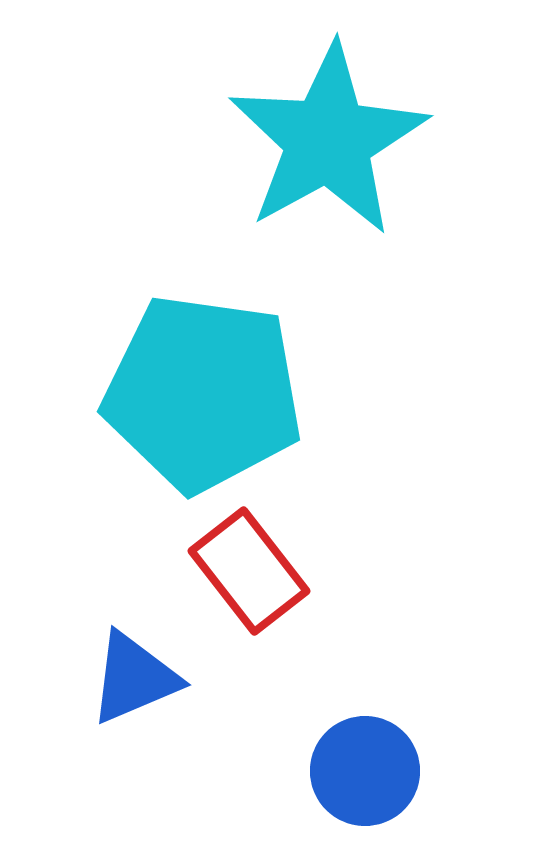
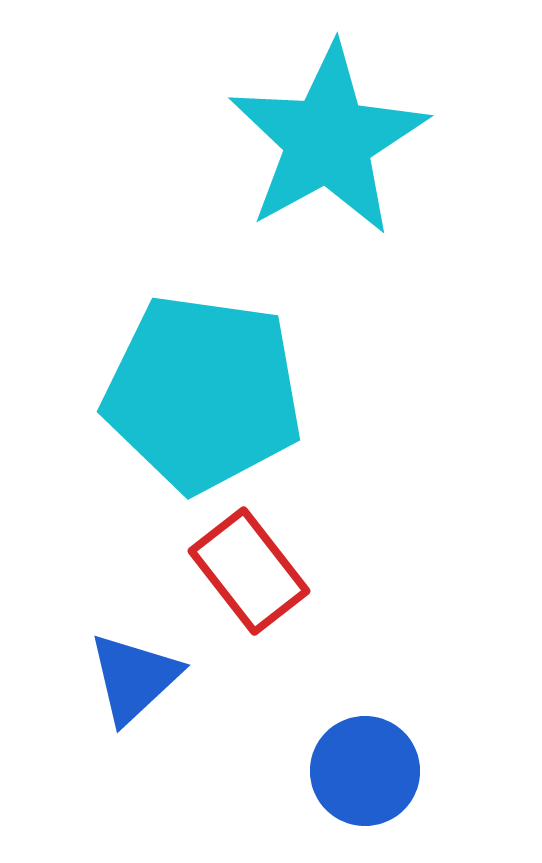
blue triangle: rotated 20 degrees counterclockwise
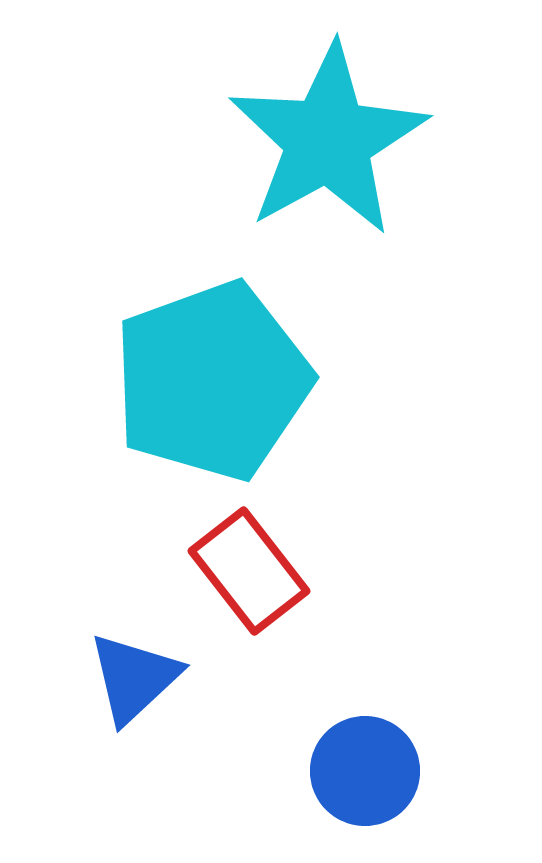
cyan pentagon: moved 9 px right, 12 px up; rotated 28 degrees counterclockwise
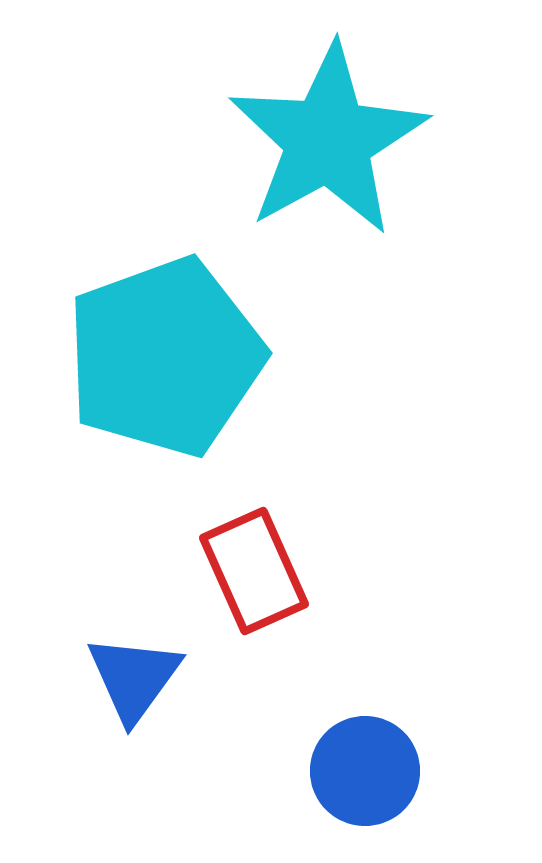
cyan pentagon: moved 47 px left, 24 px up
red rectangle: moved 5 px right; rotated 14 degrees clockwise
blue triangle: rotated 11 degrees counterclockwise
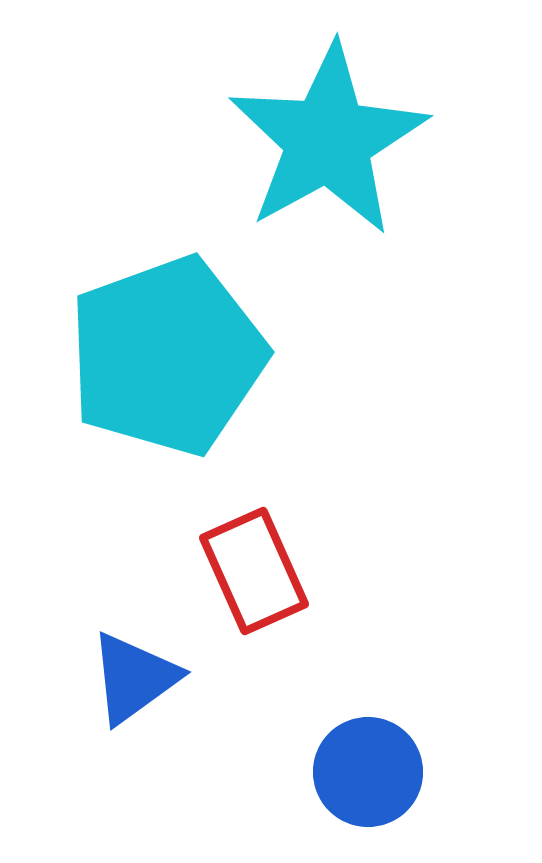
cyan pentagon: moved 2 px right, 1 px up
blue triangle: rotated 18 degrees clockwise
blue circle: moved 3 px right, 1 px down
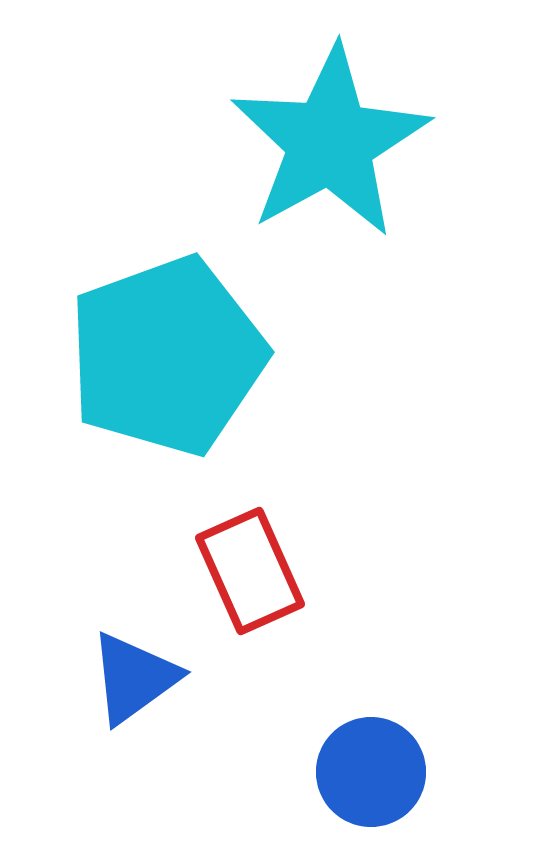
cyan star: moved 2 px right, 2 px down
red rectangle: moved 4 px left
blue circle: moved 3 px right
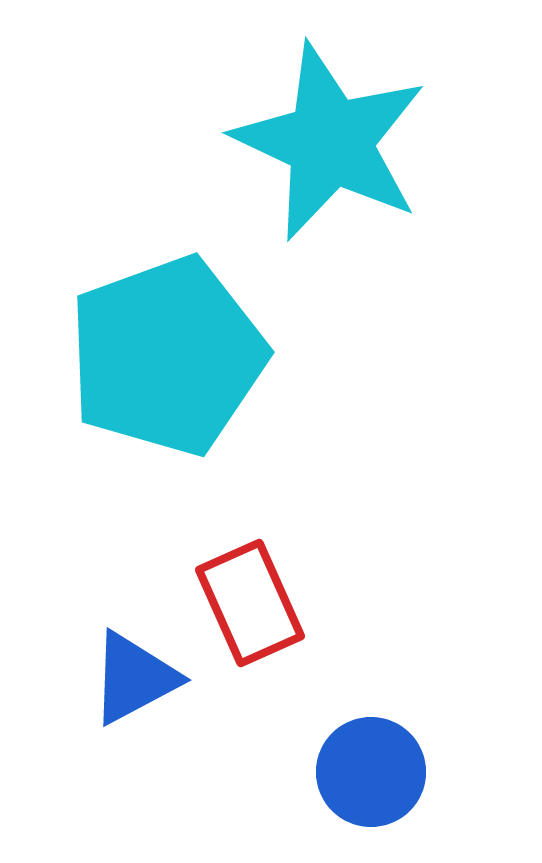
cyan star: rotated 18 degrees counterclockwise
red rectangle: moved 32 px down
blue triangle: rotated 8 degrees clockwise
